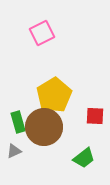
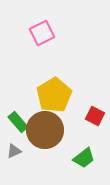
red square: rotated 24 degrees clockwise
green rectangle: rotated 25 degrees counterclockwise
brown circle: moved 1 px right, 3 px down
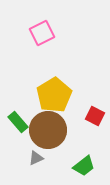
brown circle: moved 3 px right
gray triangle: moved 22 px right, 7 px down
green trapezoid: moved 8 px down
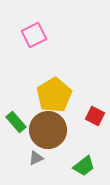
pink square: moved 8 px left, 2 px down
green rectangle: moved 2 px left
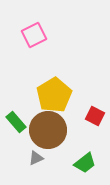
green trapezoid: moved 1 px right, 3 px up
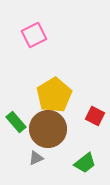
brown circle: moved 1 px up
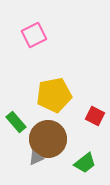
yellow pentagon: rotated 20 degrees clockwise
brown circle: moved 10 px down
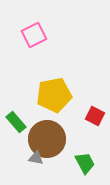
brown circle: moved 1 px left
gray triangle: rotated 35 degrees clockwise
green trapezoid: rotated 80 degrees counterclockwise
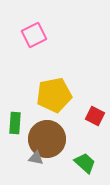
green rectangle: moved 1 px left, 1 px down; rotated 45 degrees clockwise
green trapezoid: rotated 20 degrees counterclockwise
